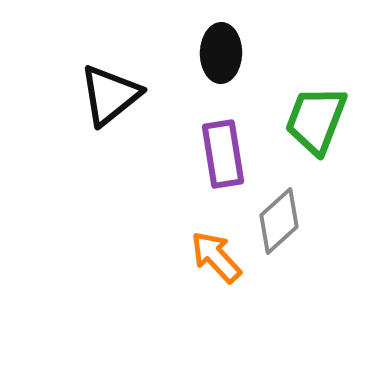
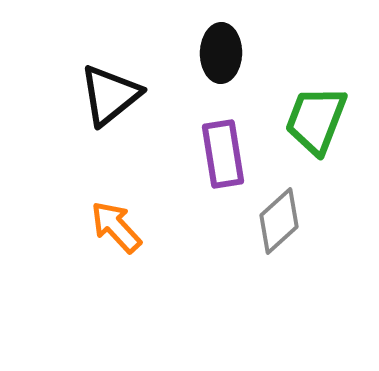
orange arrow: moved 100 px left, 30 px up
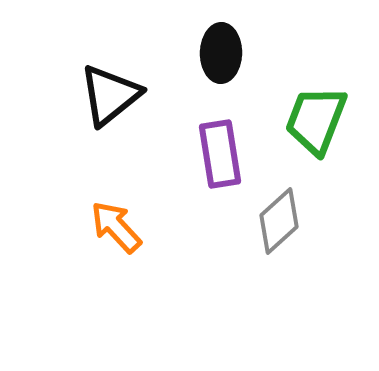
purple rectangle: moved 3 px left
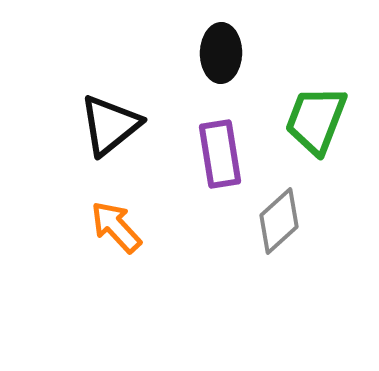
black triangle: moved 30 px down
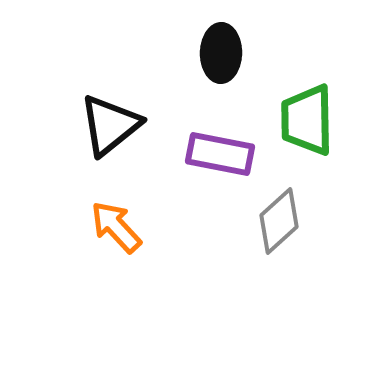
green trapezoid: moved 9 px left; rotated 22 degrees counterclockwise
purple rectangle: rotated 70 degrees counterclockwise
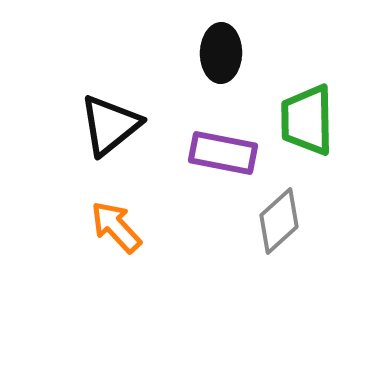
purple rectangle: moved 3 px right, 1 px up
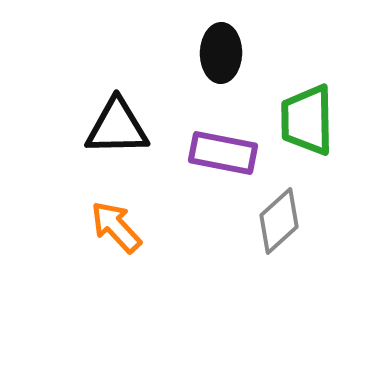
black triangle: moved 7 px right, 2 px down; rotated 38 degrees clockwise
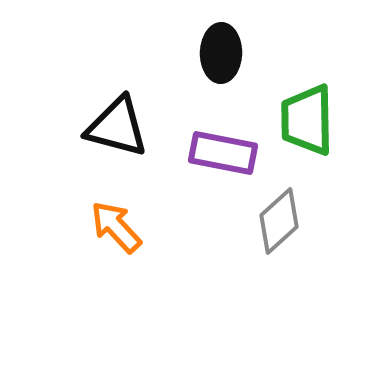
black triangle: rotated 16 degrees clockwise
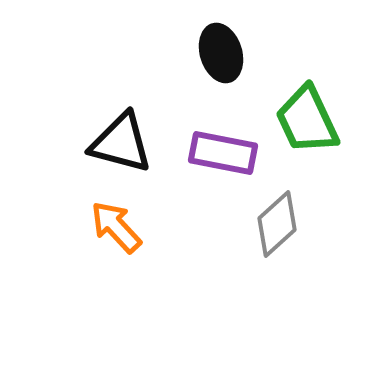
black ellipse: rotated 18 degrees counterclockwise
green trapezoid: rotated 24 degrees counterclockwise
black triangle: moved 4 px right, 16 px down
gray diamond: moved 2 px left, 3 px down
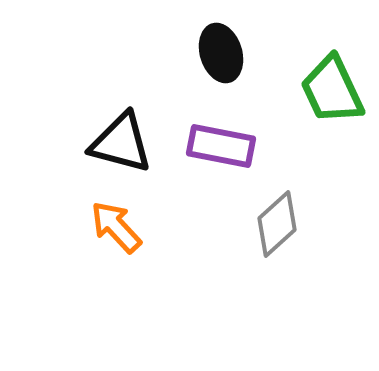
green trapezoid: moved 25 px right, 30 px up
purple rectangle: moved 2 px left, 7 px up
